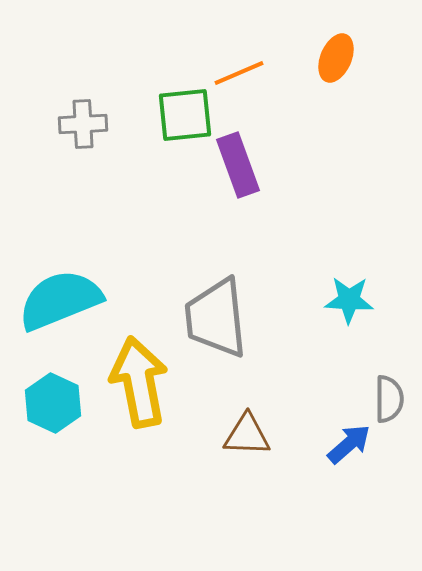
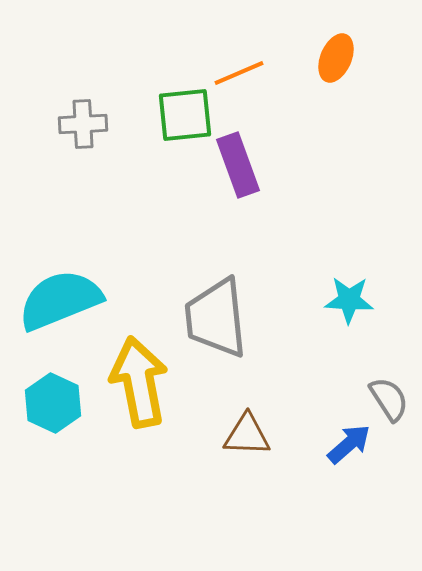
gray semicircle: rotated 33 degrees counterclockwise
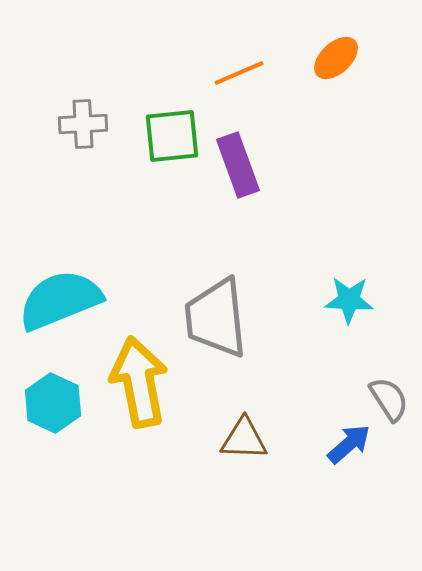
orange ellipse: rotated 24 degrees clockwise
green square: moved 13 px left, 21 px down
brown triangle: moved 3 px left, 4 px down
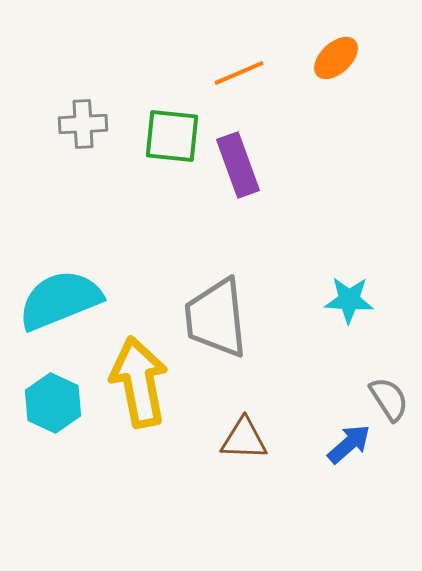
green square: rotated 12 degrees clockwise
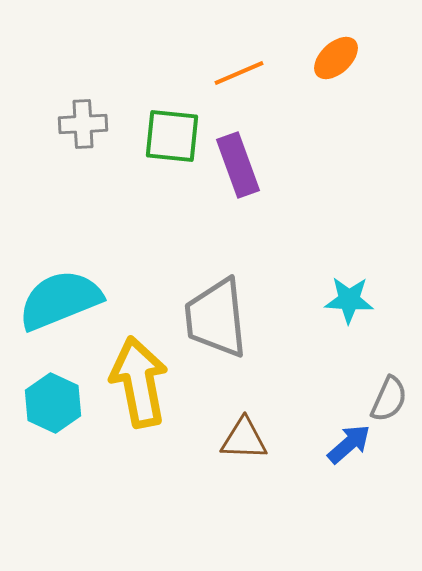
gray semicircle: rotated 57 degrees clockwise
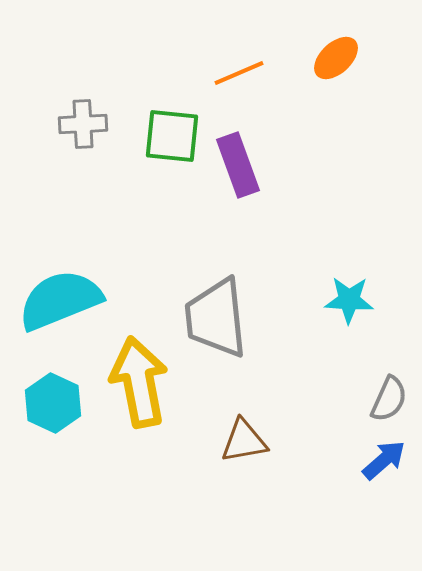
brown triangle: moved 2 px down; rotated 12 degrees counterclockwise
blue arrow: moved 35 px right, 16 px down
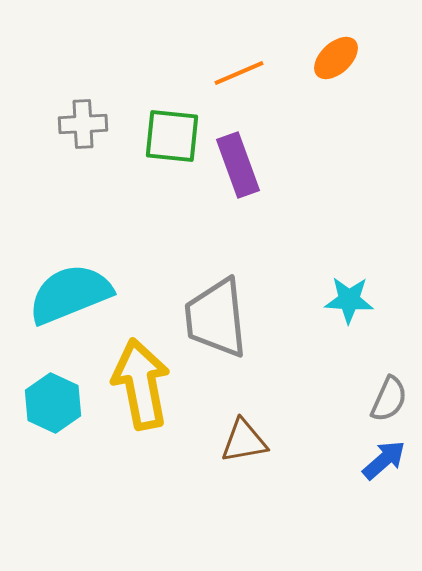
cyan semicircle: moved 10 px right, 6 px up
yellow arrow: moved 2 px right, 2 px down
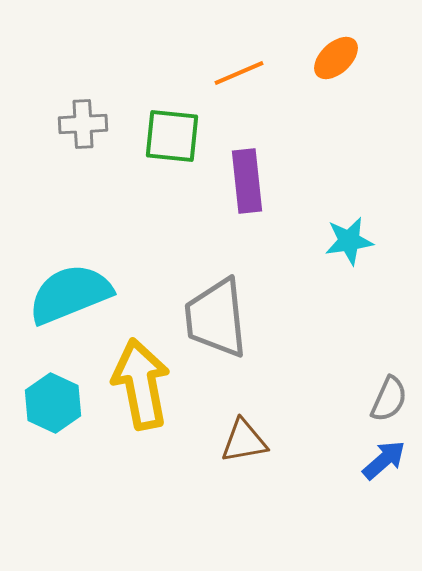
purple rectangle: moved 9 px right, 16 px down; rotated 14 degrees clockwise
cyan star: moved 59 px up; rotated 12 degrees counterclockwise
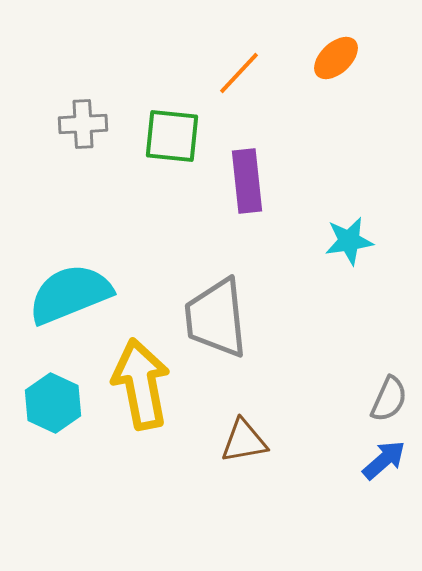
orange line: rotated 24 degrees counterclockwise
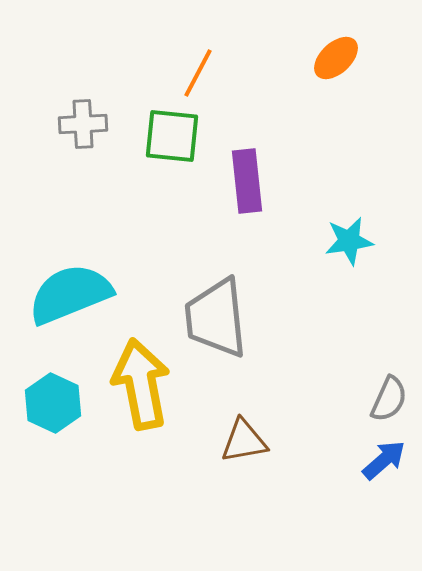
orange line: moved 41 px left; rotated 15 degrees counterclockwise
